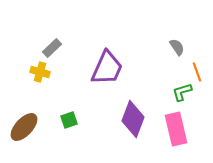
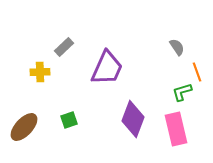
gray rectangle: moved 12 px right, 1 px up
yellow cross: rotated 18 degrees counterclockwise
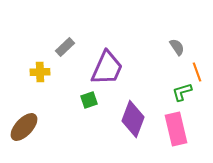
gray rectangle: moved 1 px right
green square: moved 20 px right, 20 px up
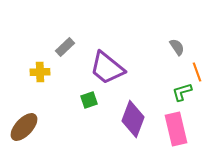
purple trapezoid: rotated 105 degrees clockwise
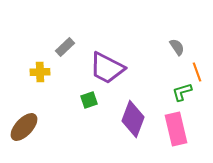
purple trapezoid: rotated 12 degrees counterclockwise
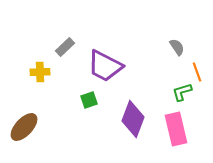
purple trapezoid: moved 2 px left, 2 px up
